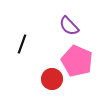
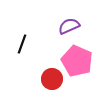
purple semicircle: rotated 110 degrees clockwise
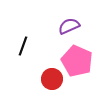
black line: moved 1 px right, 2 px down
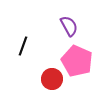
purple semicircle: rotated 85 degrees clockwise
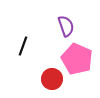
purple semicircle: moved 3 px left; rotated 10 degrees clockwise
pink pentagon: moved 2 px up
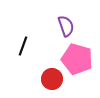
pink pentagon: rotated 8 degrees counterclockwise
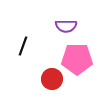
purple semicircle: rotated 110 degrees clockwise
pink pentagon: rotated 16 degrees counterclockwise
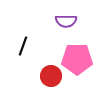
purple semicircle: moved 5 px up
red circle: moved 1 px left, 3 px up
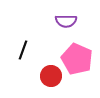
black line: moved 4 px down
pink pentagon: rotated 24 degrees clockwise
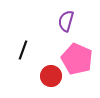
purple semicircle: rotated 105 degrees clockwise
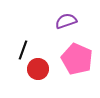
purple semicircle: rotated 55 degrees clockwise
red circle: moved 13 px left, 7 px up
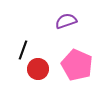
pink pentagon: moved 6 px down
